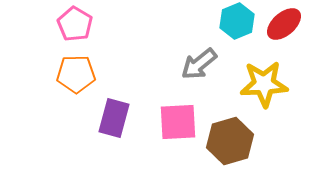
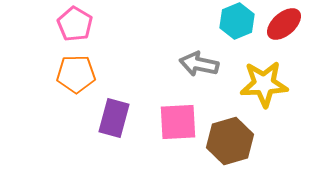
gray arrow: rotated 51 degrees clockwise
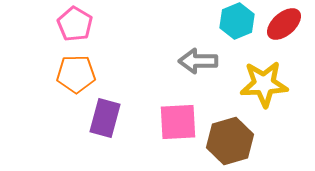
gray arrow: moved 1 px left, 3 px up; rotated 12 degrees counterclockwise
purple rectangle: moved 9 px left
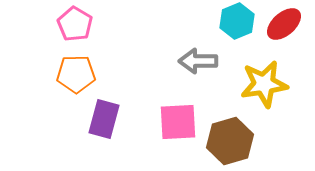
yellow star: rotated 6 degrees counterclockwise
purple rectangle: moved 1 px left, 1 px down
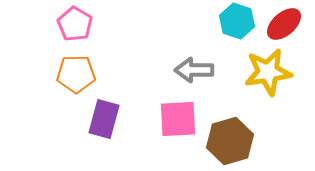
cyan hexagon: rotated 20 degrees counterclockwise
gray arrow: moved 4 px left, 9 px down
yellow star: moved 4 px right, 12 px up
pink square: moved 3 px up
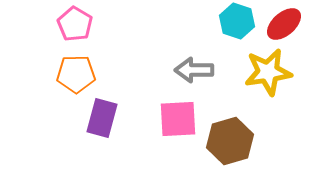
purple rectangle: moved 2 px left, 1 px up
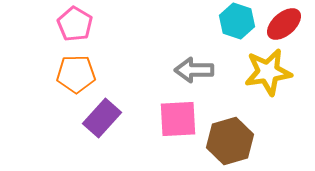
purple rectangle: rotated 27 degrees clockwise
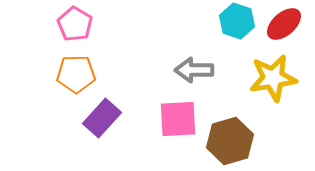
yellow star: moved 5 px right, 6 px down
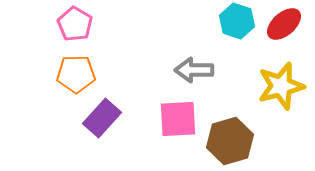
yellow star: moved 8 px right, 8 px down; rotated 6 degrees counterclockwise
